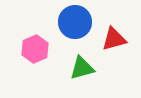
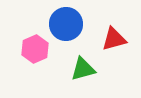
blue circle: moved 9 px left, 2 px down
green triangle: moved 1 px right, 1 px down
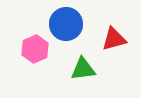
green triangle: rotated 8 degrees clockwise
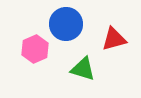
green triangle: rotated 24 degrees clockwise
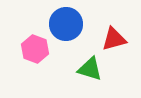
pink hexagon: rotated 16 degrees counterclockwise
green triangle: moved 7 px right
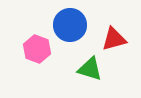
blue circle: moved 4 px right, 1 px down
pink hexagon: moved 2 px right
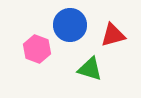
red triangle: moved 1 px left, 4 px up
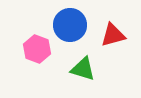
green triangle: moved 7 px left
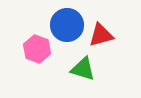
blue circle: moved 3 px left
red triangle: moved 12 px left
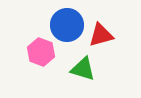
pink hexagon: moved 4 px right, 3 px down
